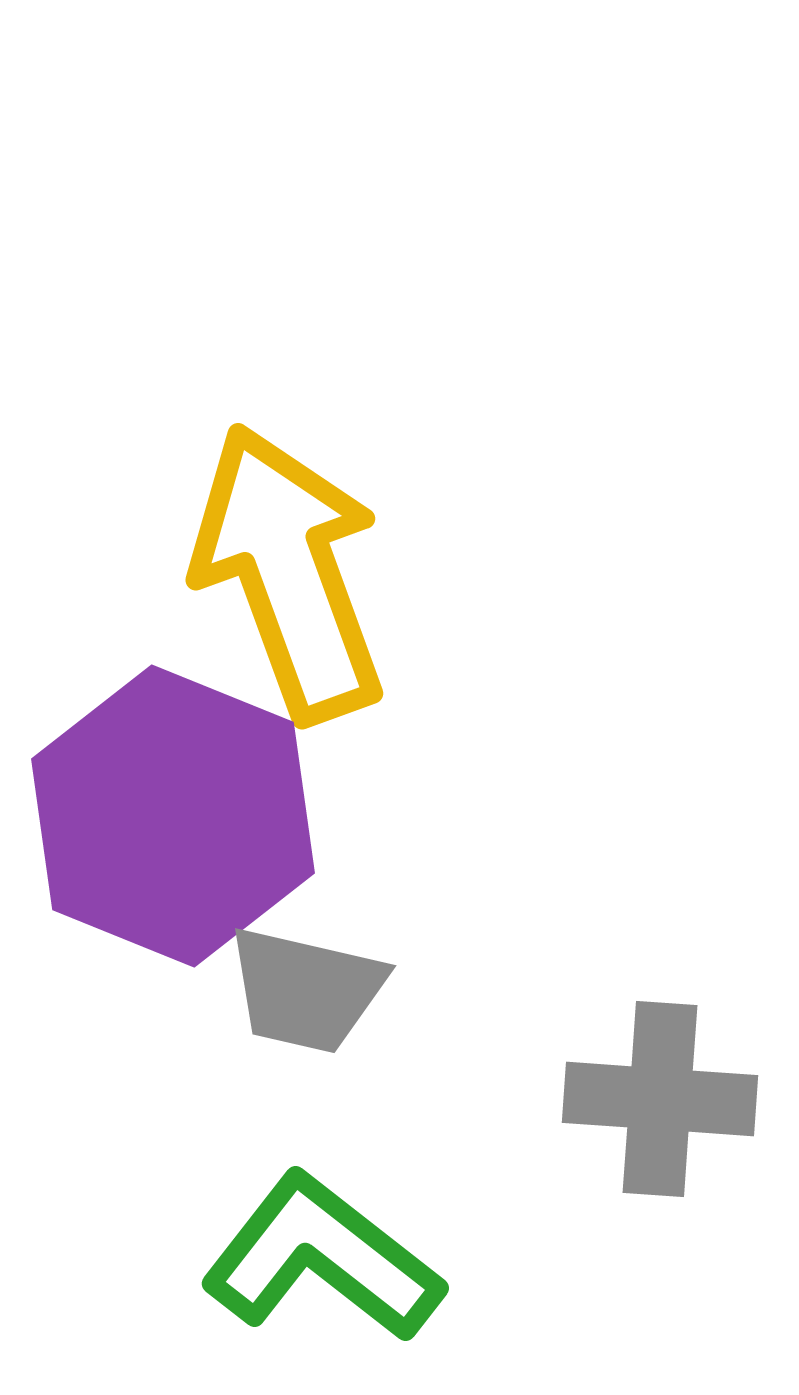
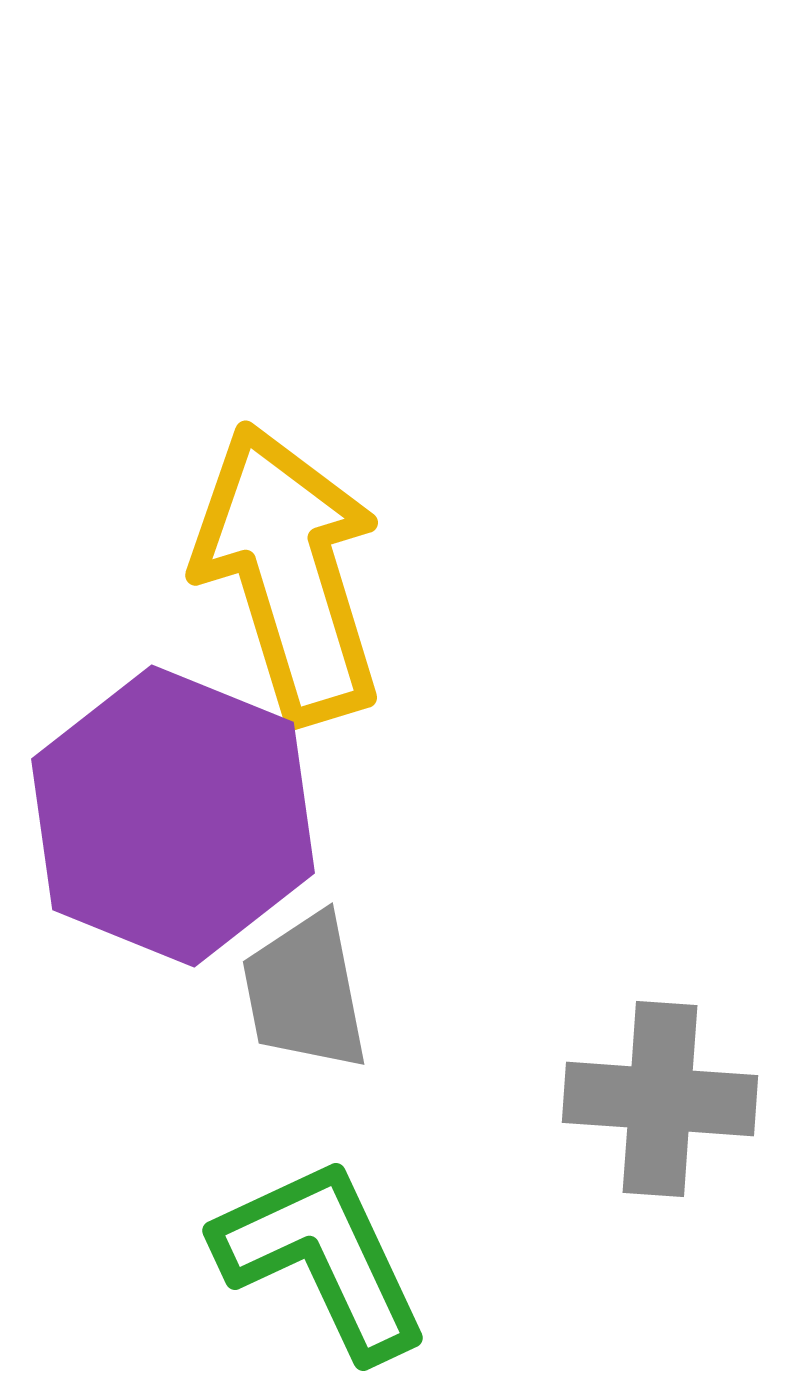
yellow arrow: rotated 3 degrees clockwise
gray trapezoid: moved 1 px left, 2 px down; rotated 66 degrees clockwise
green L-shape: rotated 27 degrees clockwise
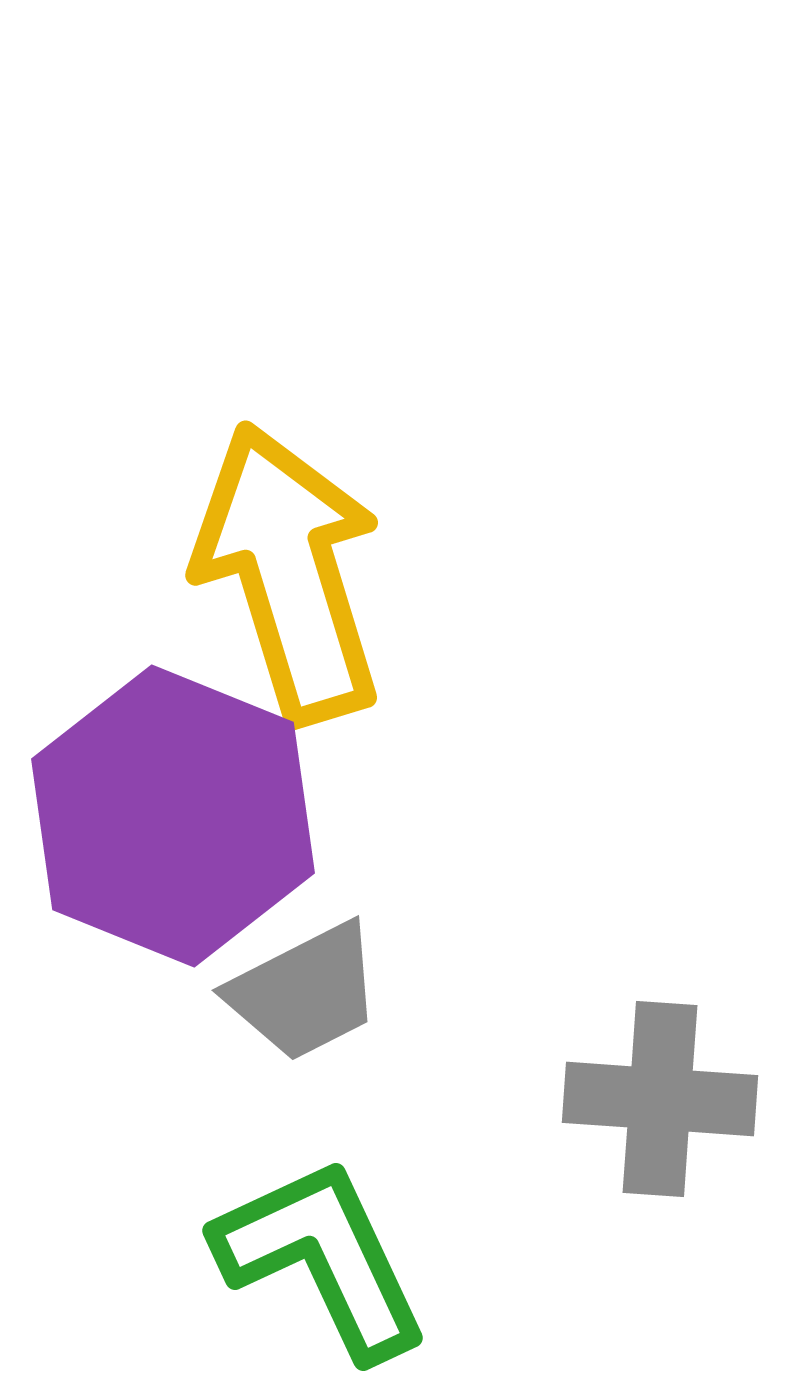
gray trapezoid: rotated 106 degrees counterclockwise
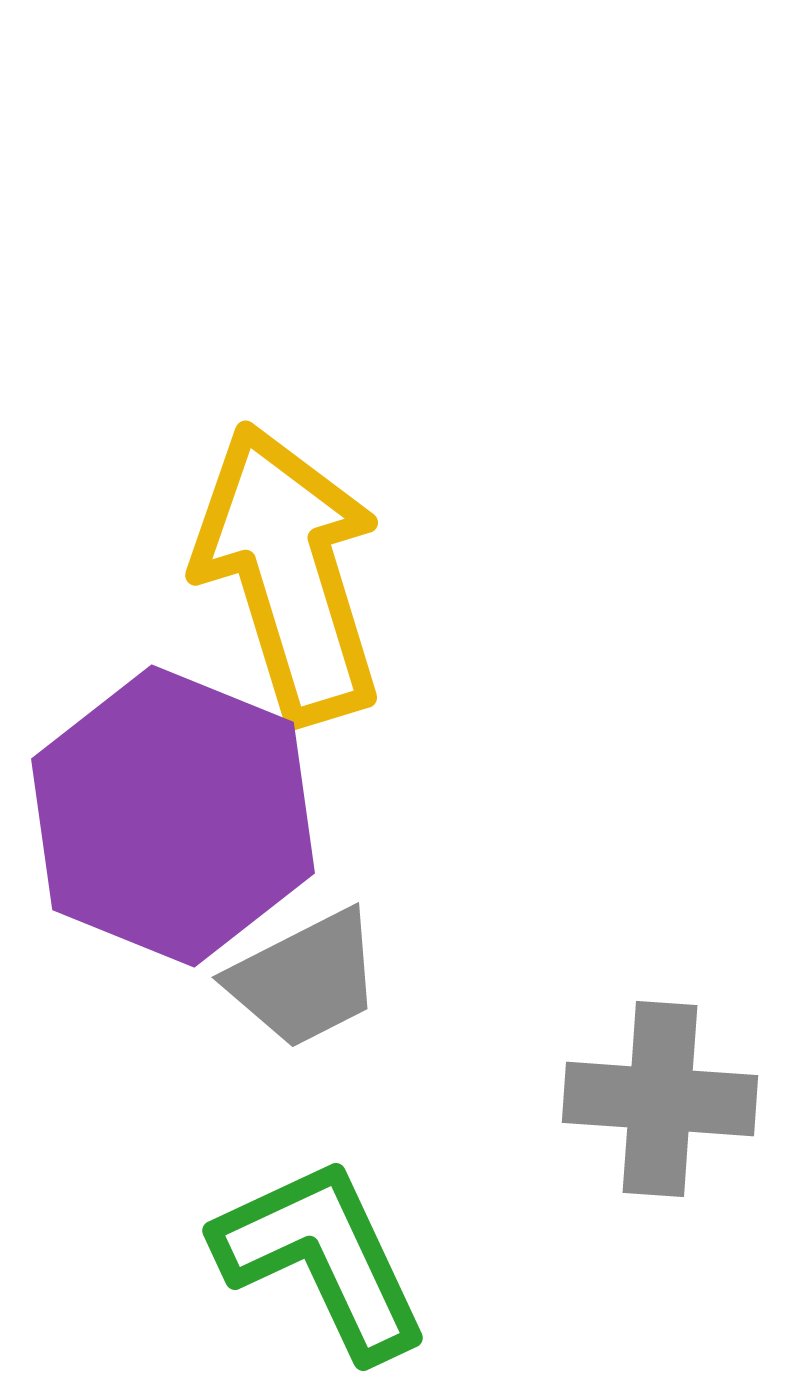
gray trapezoid: moved 13 px up
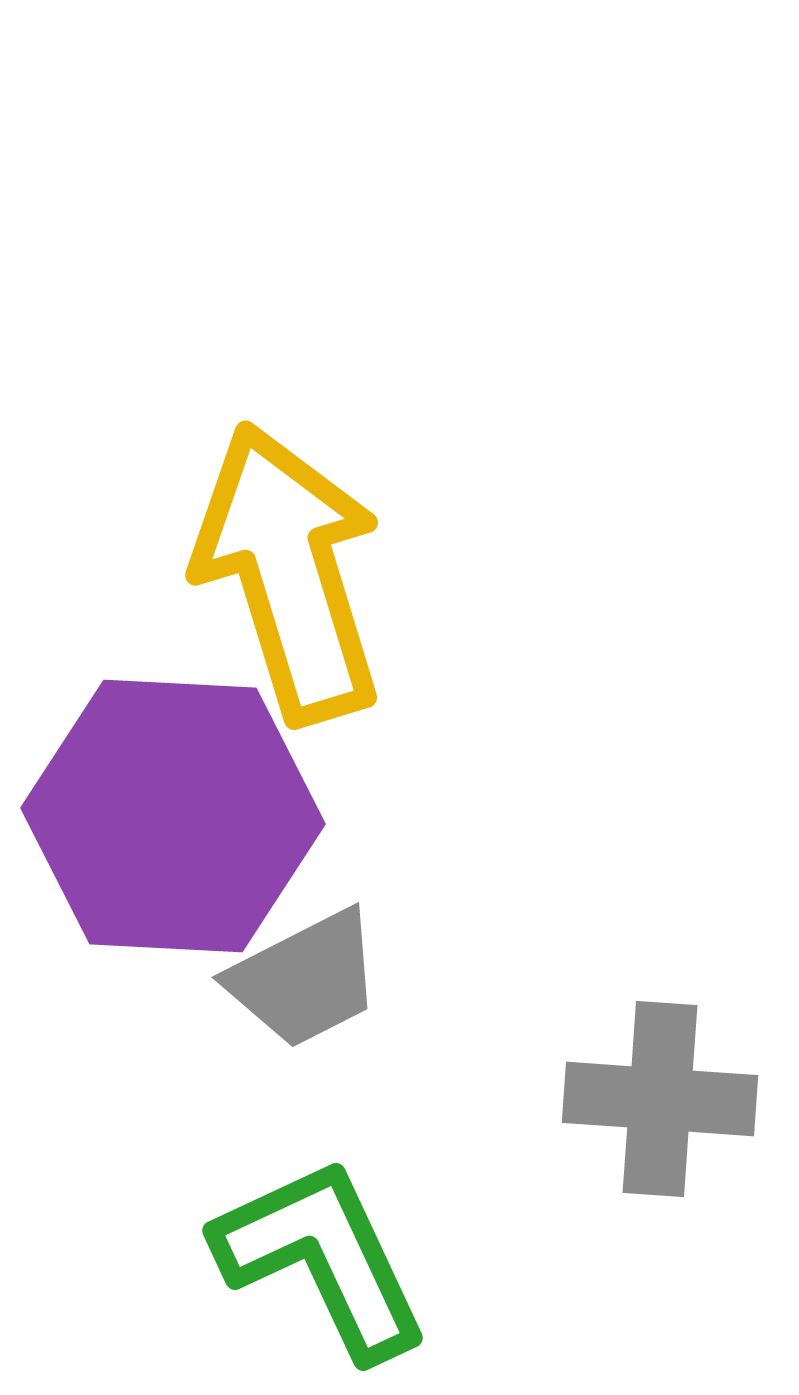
purple hexagon: rotated 19 degrees counterclockwise
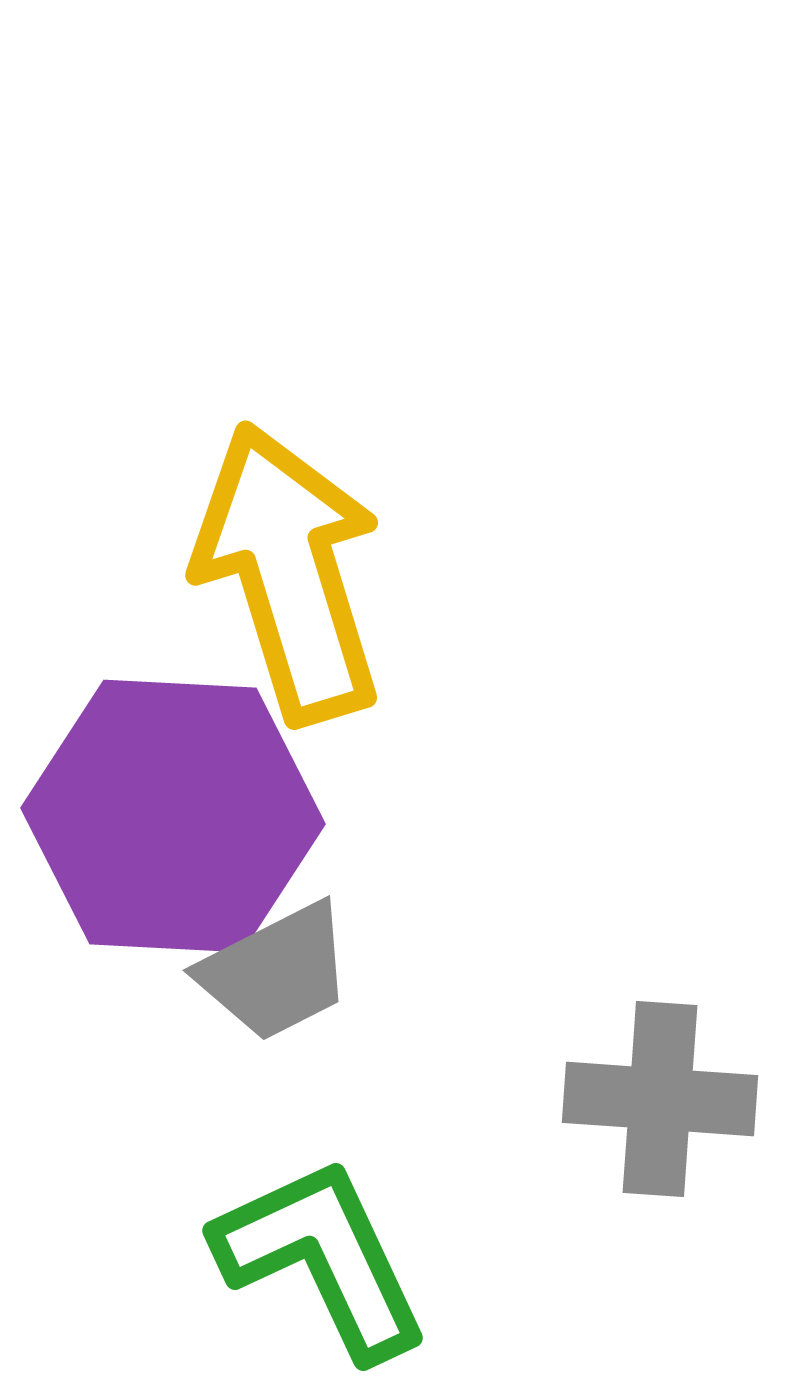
gray trapezoid: moved 29 px left, 7 px up
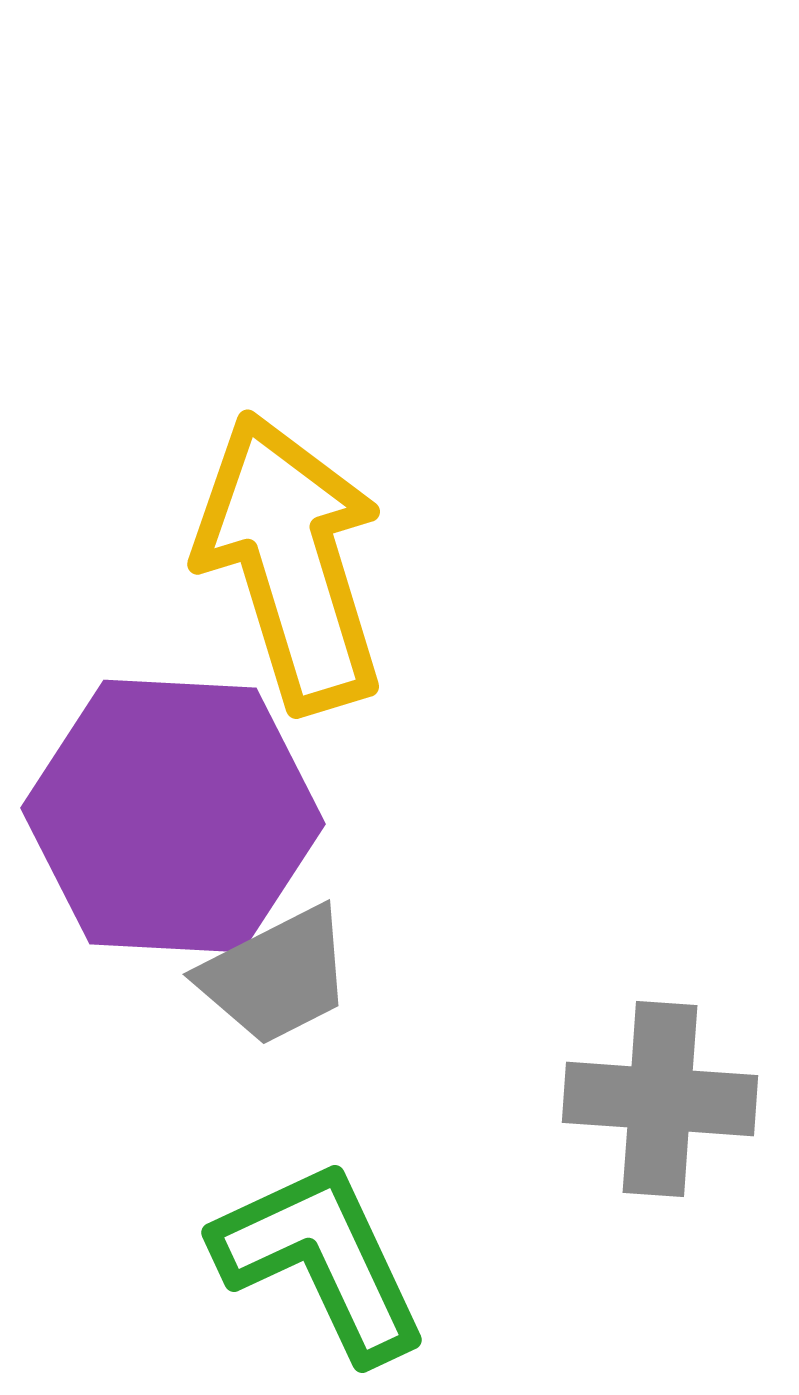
yellow arrow: moved 2 px right, 11 px up
gray trapezoid: moved 4 px down
green L-shape: moved 1 px left, 2 px down
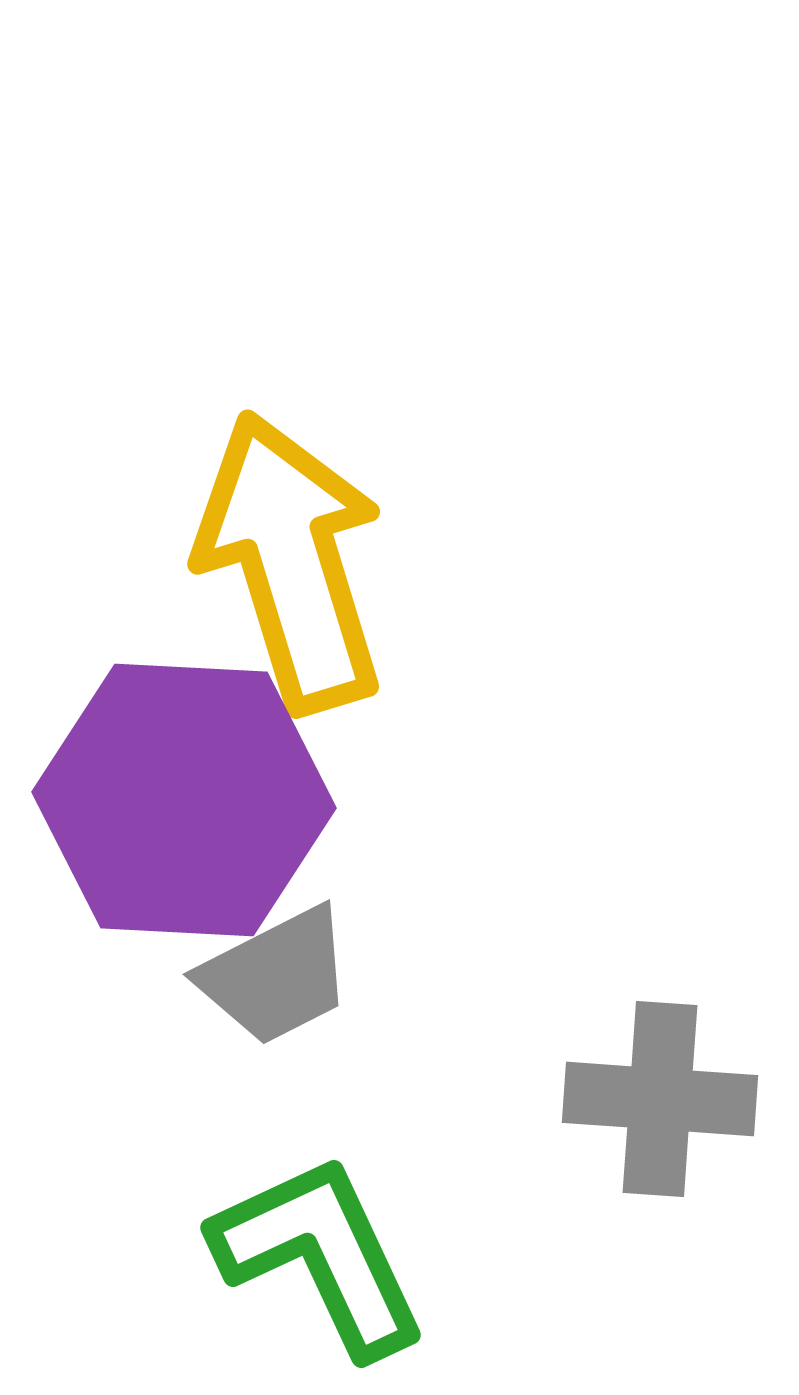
purple hexagon: moved 11 px right, 16 px up
green L-shape: moved 1 px left, 5 px up
